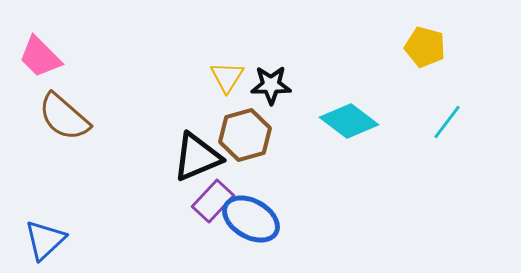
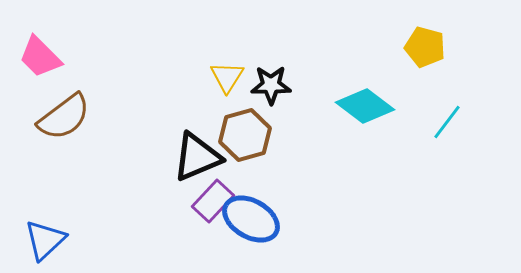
brown semicircle: rotated 78 degrees counterclockwise
cyan diamond: moved 16 px right, 15 px up
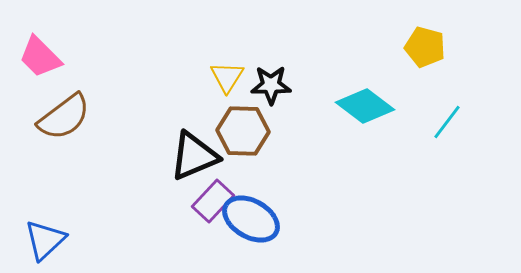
brown hexagon: moved 2 px left, 4 px up; rotated 18 degrees clockwise
black triangle: moved 3 px left, 1 px up
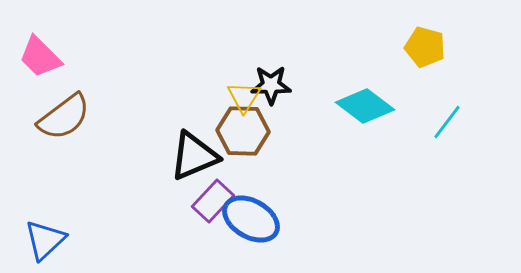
yellow triangle: moved 17 px right, 20 px down
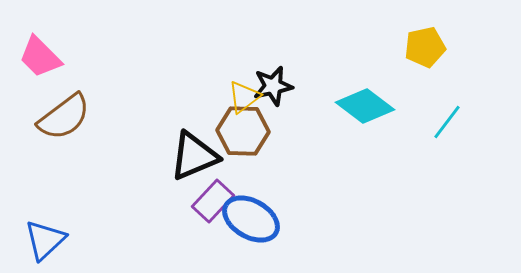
yellow pentagon: rotated 27 degrees counterclockwise
black star: moved 2 px right, 1 px down; rotated 12 degrees counterclockwise
yellow triangle: rotated 21 degrees clockwise
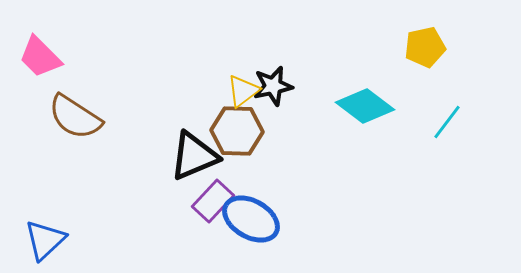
yellow triangle: moved 1 px left, 6 px up
brown semicircle: moved 11 px right; rotated 70 degrees clockwise
brown hexagon: moved 6 px left
